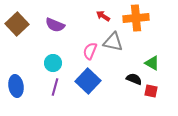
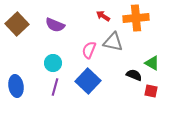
pink semicircle: moved 1 px left, 1 px up
black semicircle: moved 4 px up
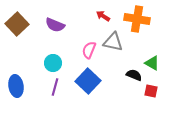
orange cross: moved 1 px right, 1 px down; rotated 15 degrees clockwise
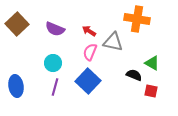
red arrow: moved 14 px left, 15 px down
purple semicircle: moved 4 px down
pink semicircle: moved 1 px right, 2 px down
